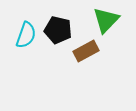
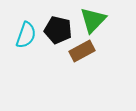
green triangle: moved 13 px left
brown rectangle: moved 4 px left
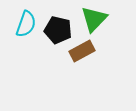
green triangle: moved 1 px right, 1 px up
cyan semicircle: moved 11 px up
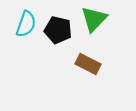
brown rectangle: moved 6 px right, 13 px down; rotated 55 degrees clockwise
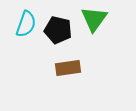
green triangle: rotated 8 degrees counterclockwise
brown rectangle: moved 20 px left, 4 px down; rotated 35 degrees counterclockwise
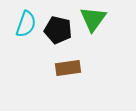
green triangle: moved 1 px left
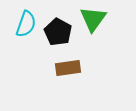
black pentagon: moved 2 px down; rotated 16 degrees clockwise
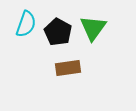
green triangle: moved 9 px down
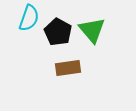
cyan semicircle: moved 3 px right, 6 px up
green triangle: moved 1 px left, 2 px down; rotated 16 degrees counterclockwise
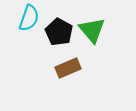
black pentagon: moved 1 px right
brown rectangle: rotated 15 degrees counterclockwise
